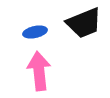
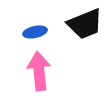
black trapezoid: moved 1 px right, 1 px down
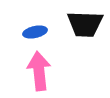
black trapezoid: rotated 24 degrees clockwise
